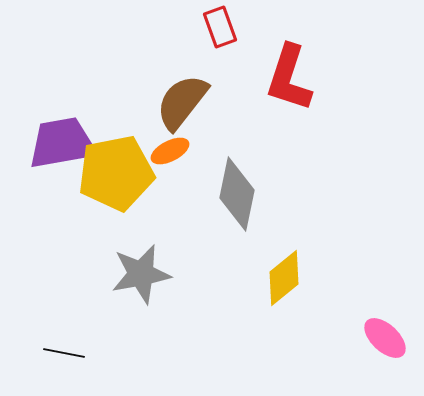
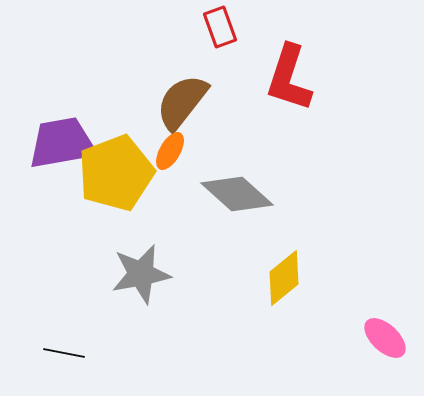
orange ellipse: rotated 33 degrees counterclockwise
yellow pentagon: rotated 10 degrees counterclockwise
gray diamond: rotated 60 degrees counterclockwise
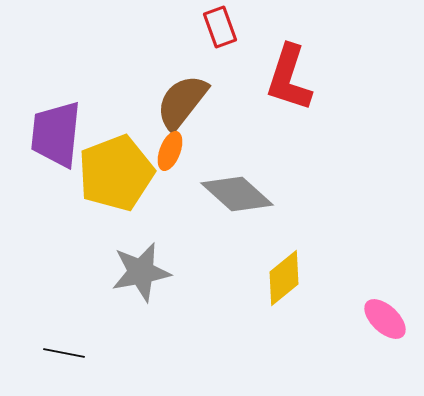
purple trapezoid: moved 6 px left, 9 px up; rotated 74 degrees counterclockwise
orange ellipse: rotated 9 degrees counterclockwise
gray star: moved 2 px up
pink ellipse: moved 19 px up
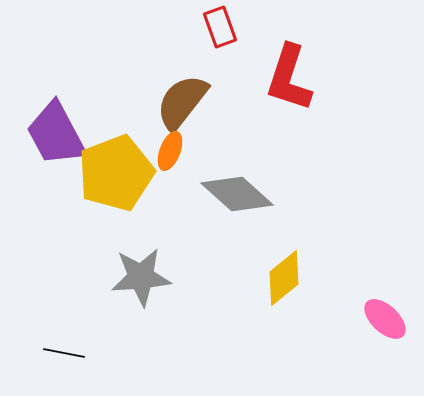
purple trapezoid: rotated 34 degrees counterclockwise
gray star: moved 5 px down; rotated 6 degrees clockwise
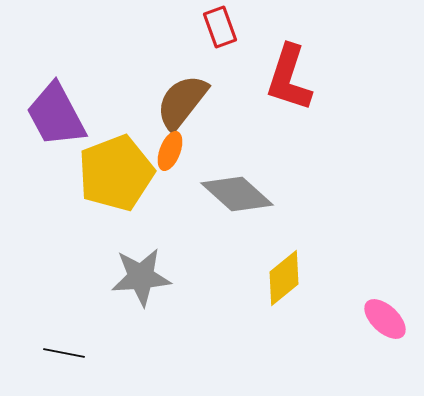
purple trapezoid: moved 19 px up
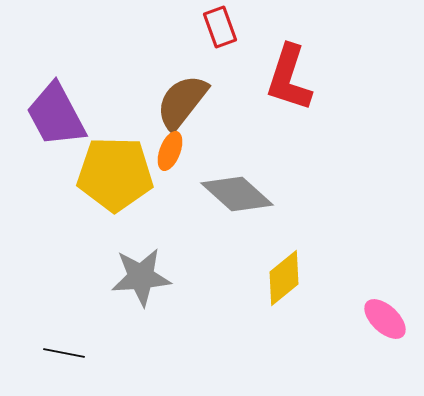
yellow pentagon: moved 1 px left, 1 px down; rotated 22 degrees clockwise
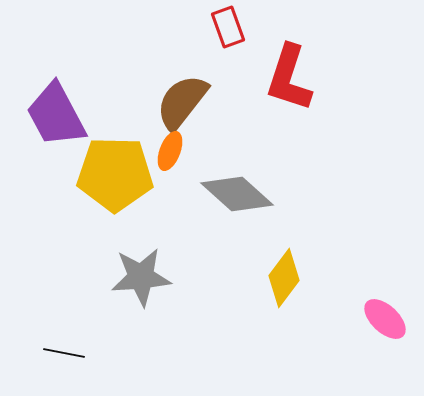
red rectangle: moved 8 px right
yellow diamond: rotated 14 degrees counterclockwise
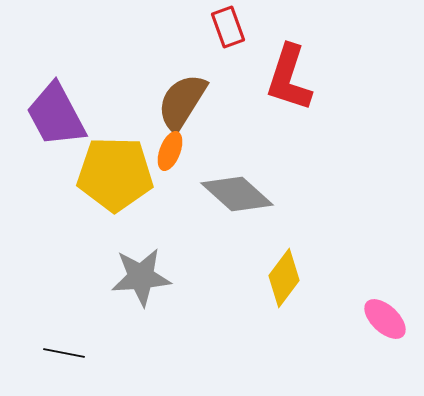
brown semicircle: rotated 6 degrees counterclockwise
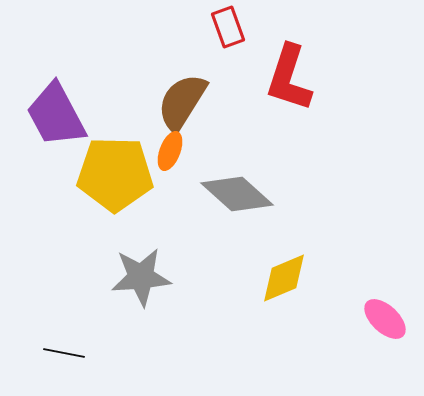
yellow diamond: rotated 30 degrees clockwise
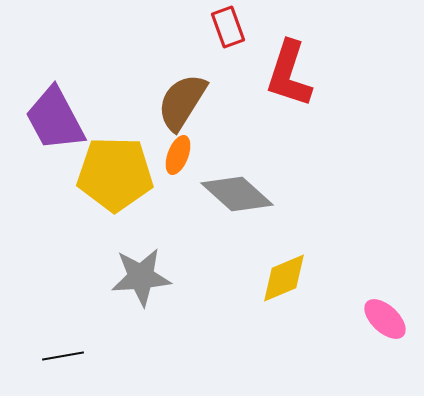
red L-shape: moved 4 px up
purple trapezoid: moved 1 px left, 4 px down
orange ellipse: moved 8 px right, 4 px down
black line: moved 1 px left, 3 px down; rotated 21 degrees counterclockwise
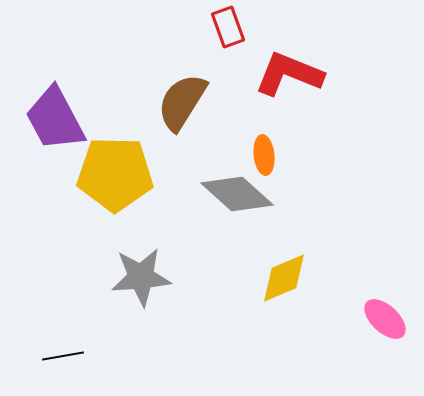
red L-shape: rotated 94 degrees clockwise
orange ellipse: moved 86 px right; rotated 27 degrees counterclockwise
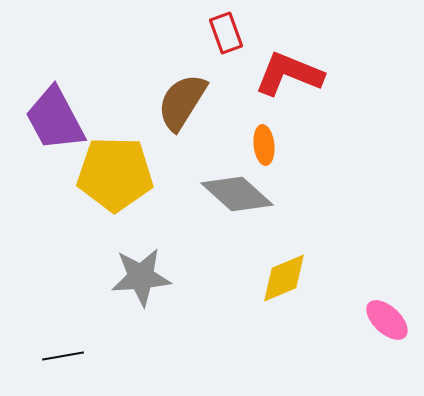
red rectangle: moved 2 px left, 6 px down
orange ellipse: moved 10 px up
pink ellipse: moved 2 px right, 1 px down
